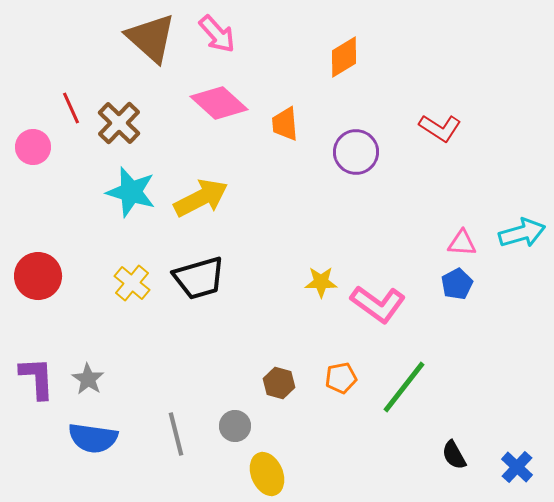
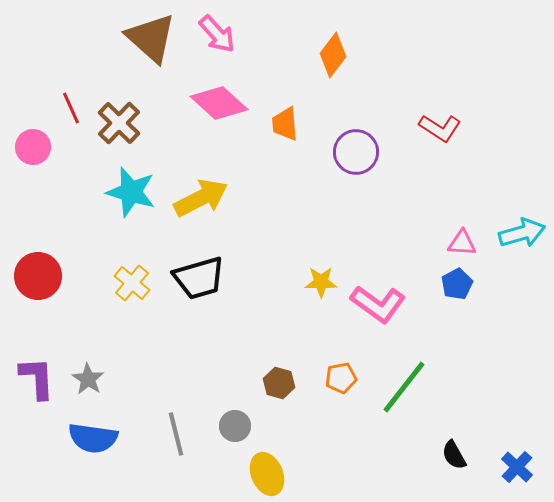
orange diamond: moved 11 px left, 2 px up; rotated 21 degrees counterclockwise
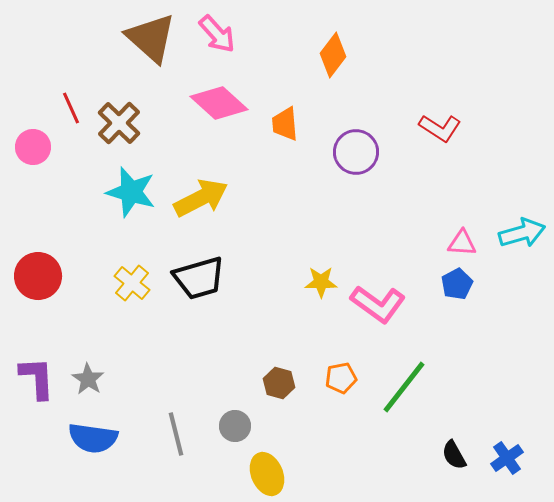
blue cross: moved 10 px left, 9 px up; rotated 12 degrees clockwise
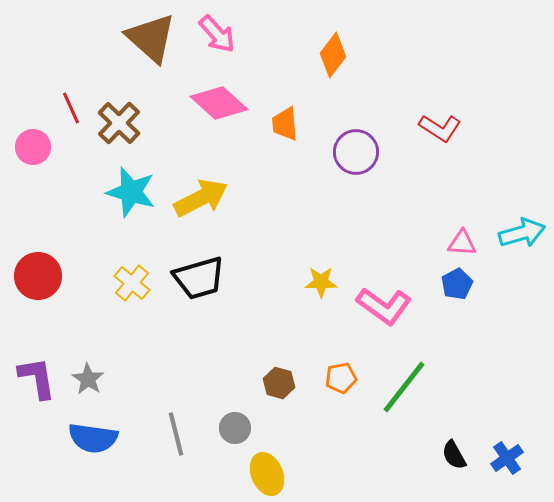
pink L-shape: moved 6 px right, 2 px down
purple L-shape: rotated 6 degrees counterclockwise
gray circle: moved 2 px down
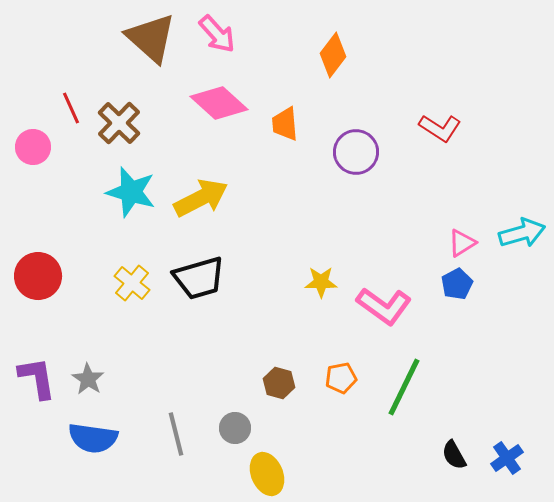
pink triangle: rotated 36 degrees counterclockwise
green line: rotated 12 degrees counterclockwise
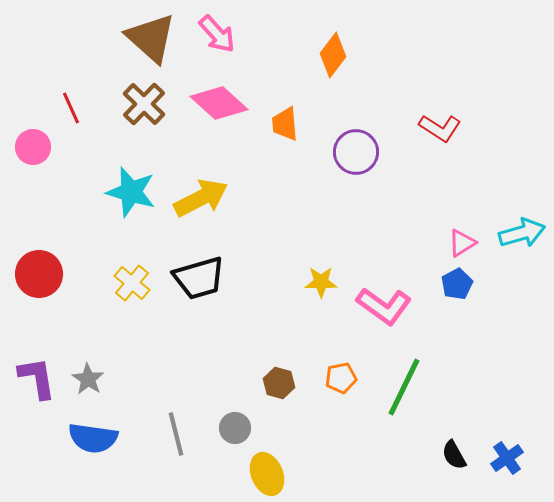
brown cross: moved 25 px right, 19 px up
red circle: moved 1 px right, 2 px up
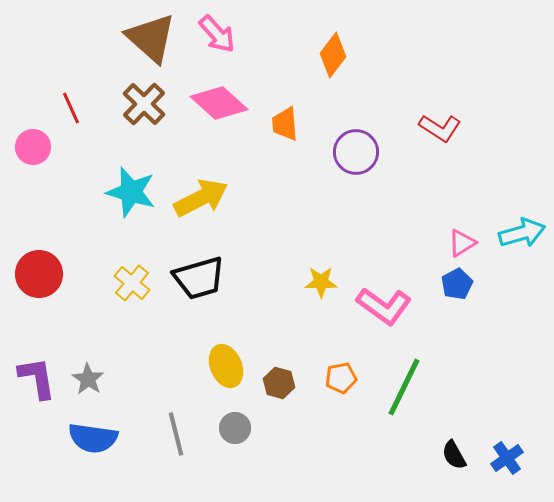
yellow ellipse: moved 41 px left, 108 px up
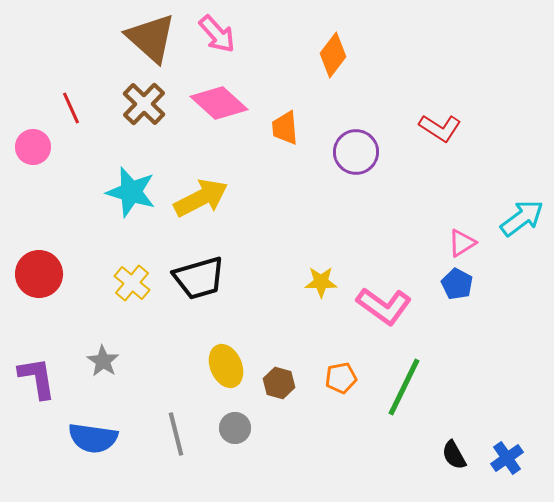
orange trapezoid: moved 4 px down
cyan arrow: moved 15 px up; rotated 21 degrees counterclockwise
blue pentagon: rotated 16 degrees counterclockwise
gray star: moved 15 px right, 18 px up
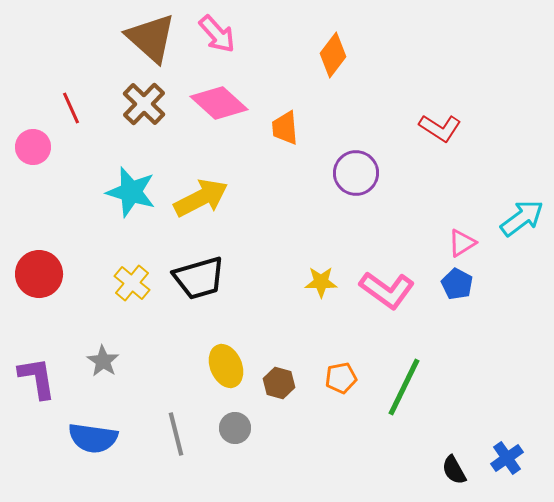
purple circle: moved 21 px down
pink L-shape: moved 3 px right, 16 px up
black semicircle: moved 15 px down
